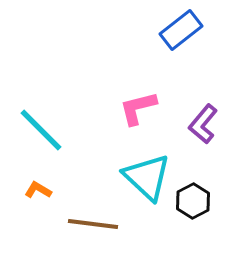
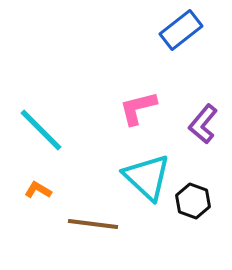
black hexagon: rotated 12 degrees counterclockwise
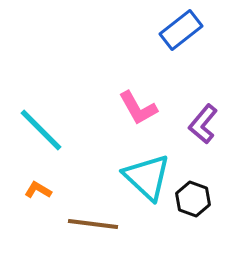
pink L-shape: rotated 105 degrees counterclockwise
black hexagon: moved 2 px up
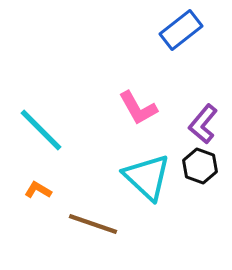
black hexagon: moved 7 px right, 33 px up
brown line: rotated 12 degrees clockwise
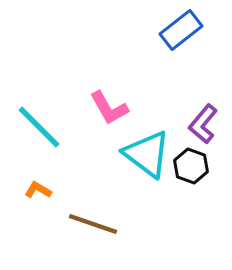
pink L-shape: moved 29 px left
cyan line: moved 2 px left, 3 px up
black hexagon: moved 9 px left
cyan triangle: moved 23 px up; rotated 6 degrees counterclockwise
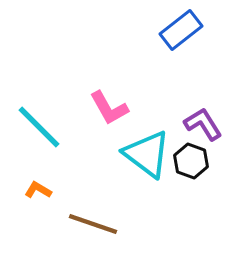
purple L-shape: rotated 108 degrees clockwise
black hexagon: moved 5 px up
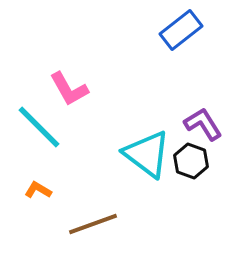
pink L-shape: moved 40 px left, 19 px up
brown line: rotated 39 degrees counterclockwise
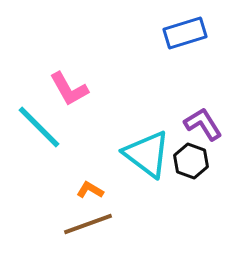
blue rectangle: moved 4 px right, 3 px down; rotated 21 degrees clockwise
orange L-shape: moved 52 px right
brown line: moved 5 px left
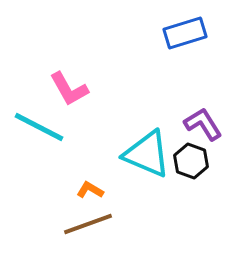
cyan line: rotated 18 degrees counterclockwise
cyan triangle: rotated 14 degrees counterclockwise
